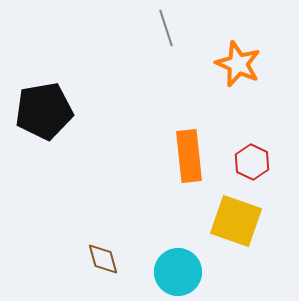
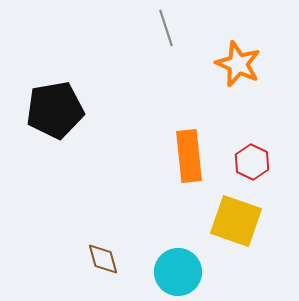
black pentagon: moved 11 px right, 1 px up
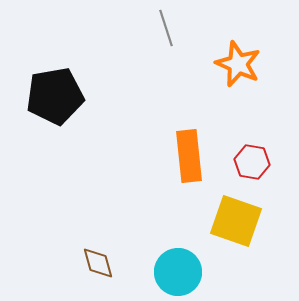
black pentagon: moved 14 px up
red hexagon: rotated 16 degrees counterclockwise
brown diamond: moved 5 px left, 4 px down
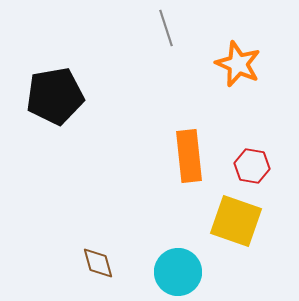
red hexagon: moved 4 px down
